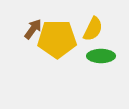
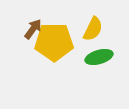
yellow pentagon: moved 3 px left, 3 px down
green ellipse: moved 2 px left, 1 px down; rotated 16 degrees counterclockwise
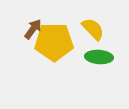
yellow semicircle: rotated 70 degrees counterclockwise
green ellipse: rotated 20 degrees clockwise
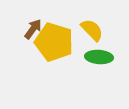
yellow semicircle: moved 1 px left, 1 px down
yellow pentagon: rotated 18 degrees clockwise
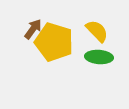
yellow semicircle: moved 5 px right, 1 px down
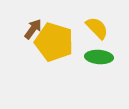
yellow semicircle: moved 3 px up
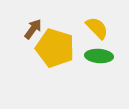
yellow pentagon: moved 1 px right, 6 px down
green ellipse: moved 1 px up
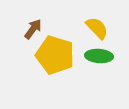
yellow pentagon: moved 7 px down
